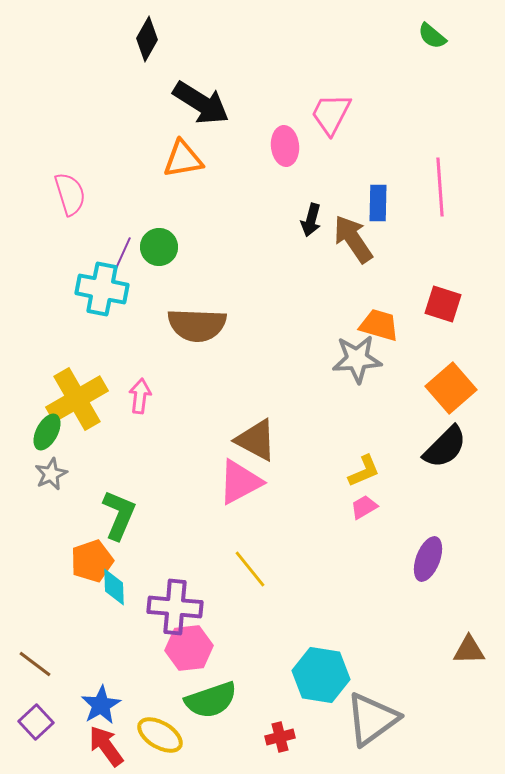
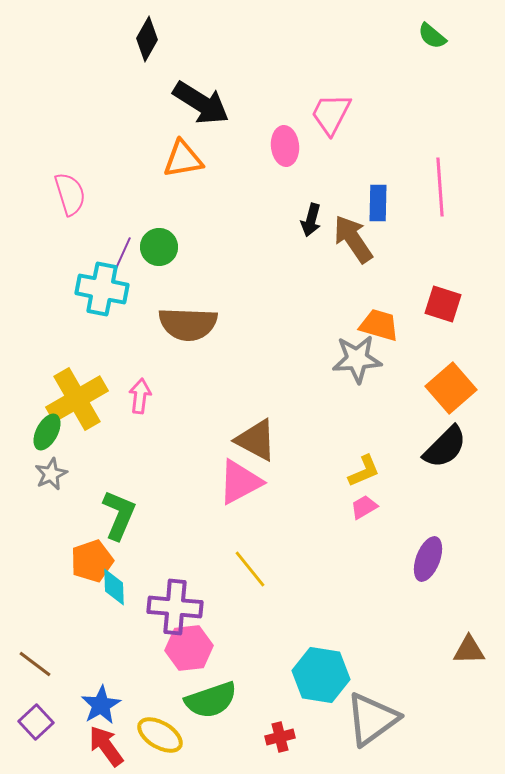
brown semicircle at (197, 325): moved 9 px left, 1 px up
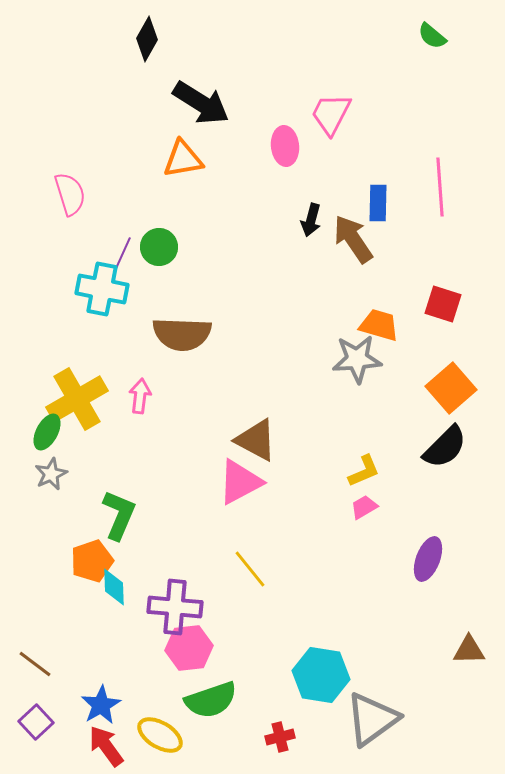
brown semicircle at (188, 324): moved 6 px left, 10 px down
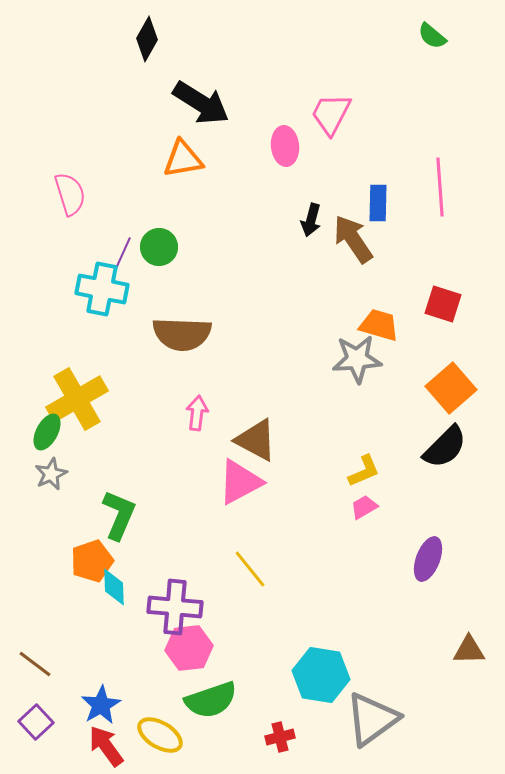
pink arrow at (140, 396): moved 57 px right, 17 px down
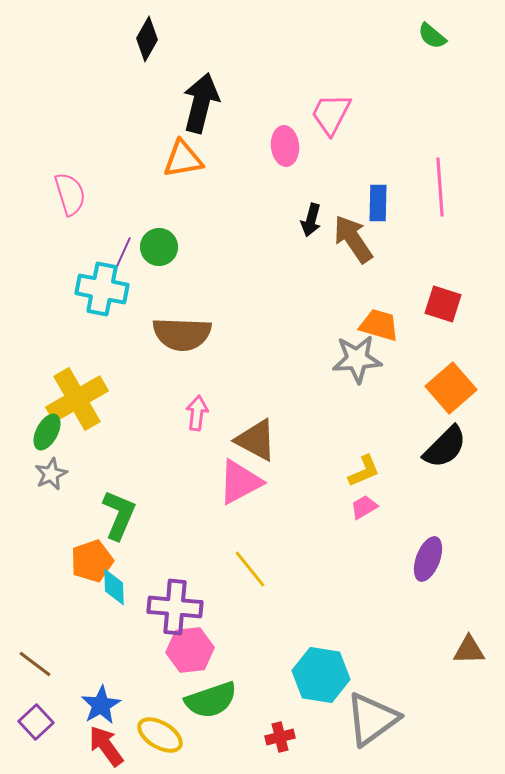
black arrow at (201, 103): rotated 108 degrees counterclockwise
pink hexagon at (189, 648): moved 1 px right, 2 px down
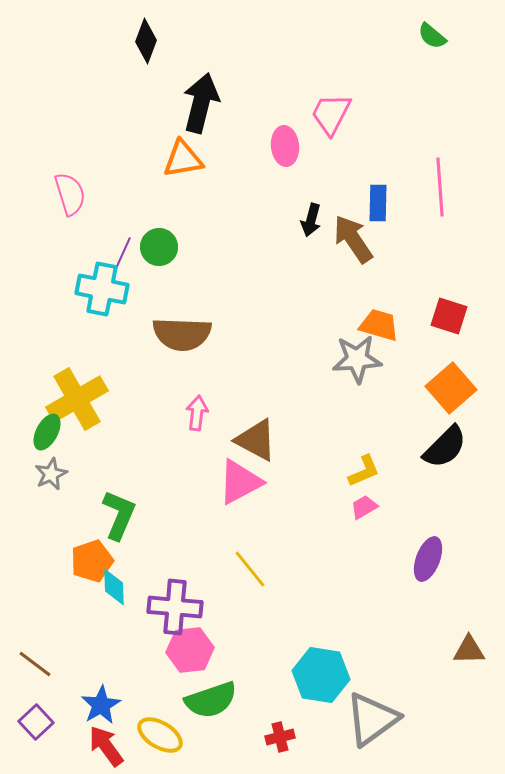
black diamond at (147, 39): moved 1 px left, 2 px down; rotated 9 degrees counterclockwise
red square at (443, 304): moved 6 px right, 12 px down
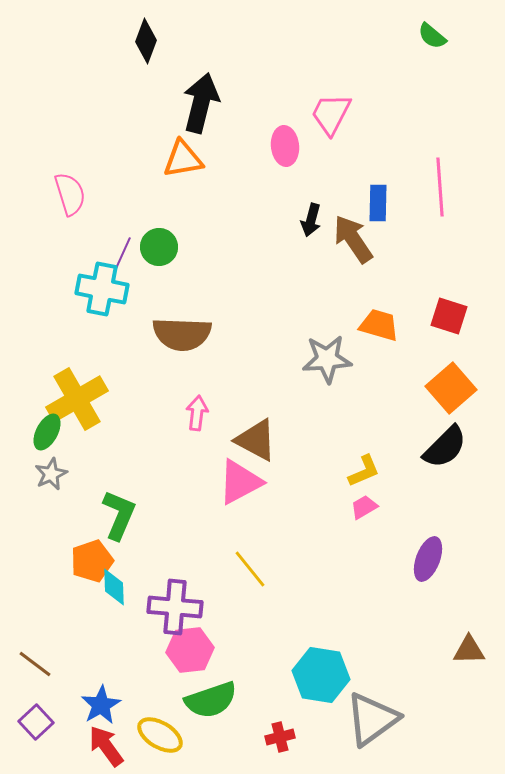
gray star at (357, 359): moved 30 px left
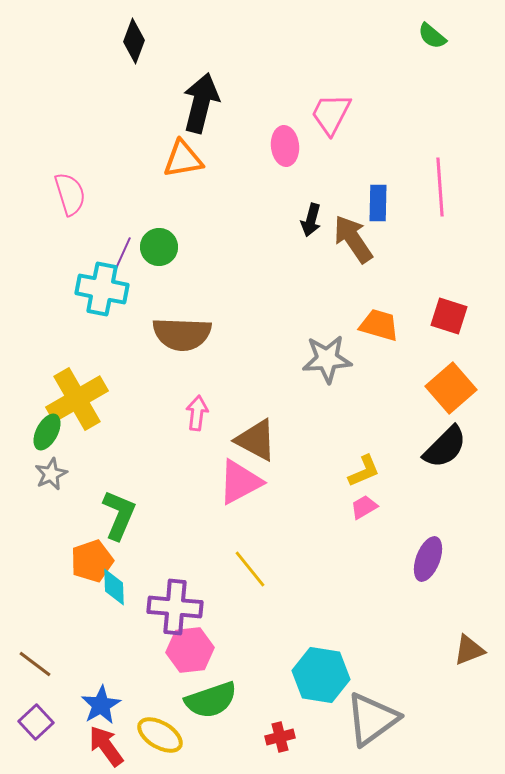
black diamond at (146, 41): moved 12 px left
brown triangle at (469, 650): rotated 20 degrees counterclockwise
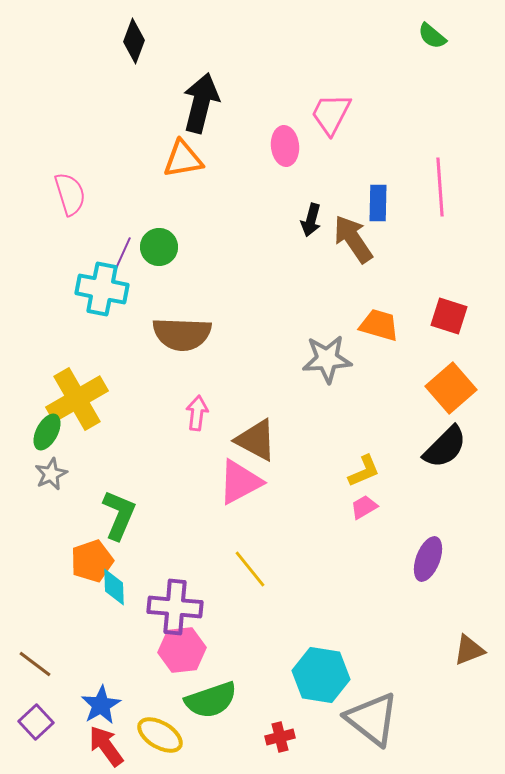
pink hexagon at (190, 650): moved 8 px left
gray triangle at (372, 719): rotated 46 degrees counterclockwise
